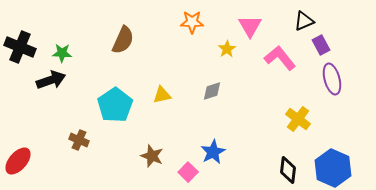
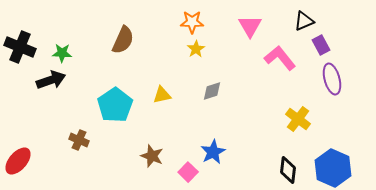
yellow star: moved 31 px left
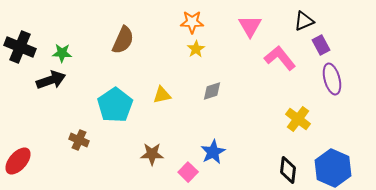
brown star: moved 2 px up; rotated 20 degrees counterclockwise
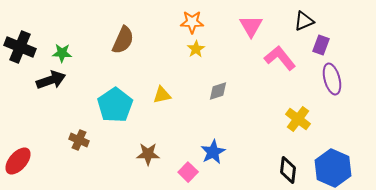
pink triangle: moved 1 px right
purple rectangle: rotated 48 degrees clockwise
gray diamond: moved 6 px right
brown star: moved 4 px left
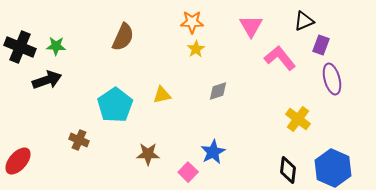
brown semicircle: moved 3 px up
green star: moved 6 px left, 7 px up
black arrow: moved 4 px left
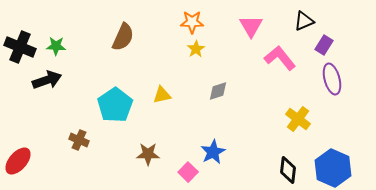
purple rectangle: moved 3 px right; rotated 12 degrees clockwise
